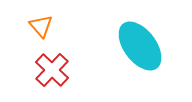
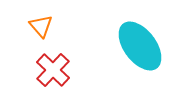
red cross: moved 1 px right
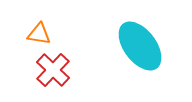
orange triangle: moved 2 px left, 8 px down; rotated 40 degrees counterclockwise
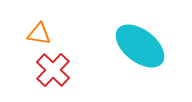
cyan ellipse: rotated 15 degrees counterclockwise
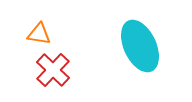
cyan ellipse: rotated 27 degrees clockwise
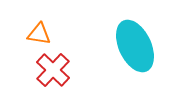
cyan ellipse: moved 5 px left
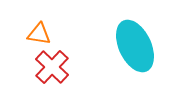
red cross: moved 1 px left, 3 px up
